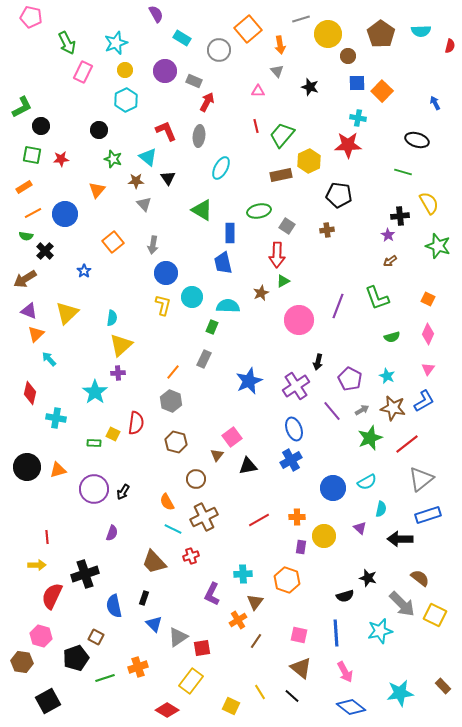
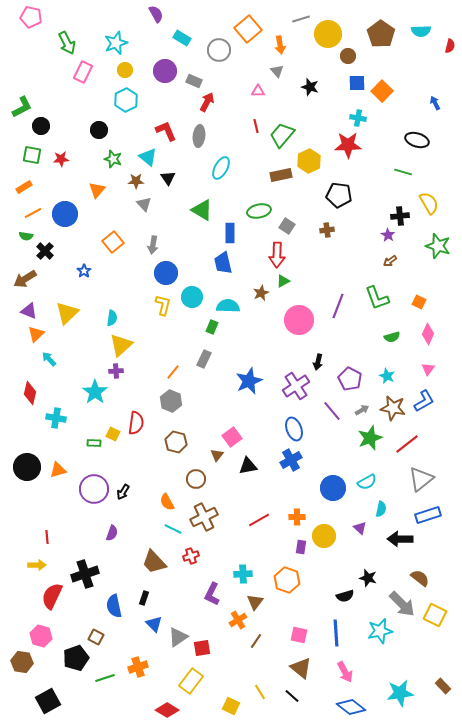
orange square at (428, 299): moved 9 px left, 3 px down
purple cross at (118, 373): moved 2 px left, 2 px up
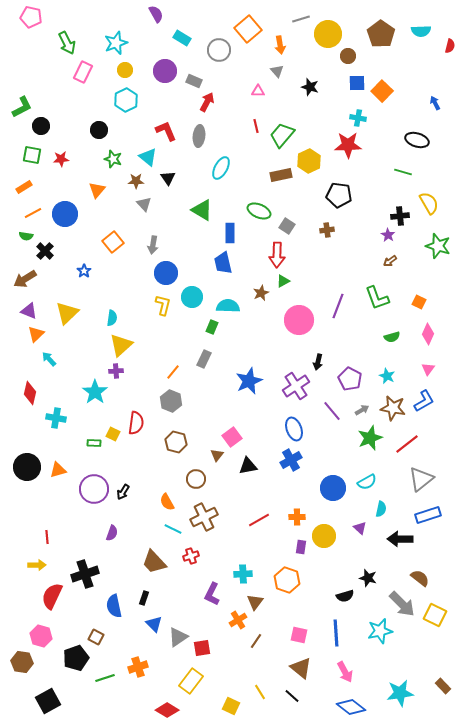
green ellipse at (259, 211): rotated 35 degrees clockwise
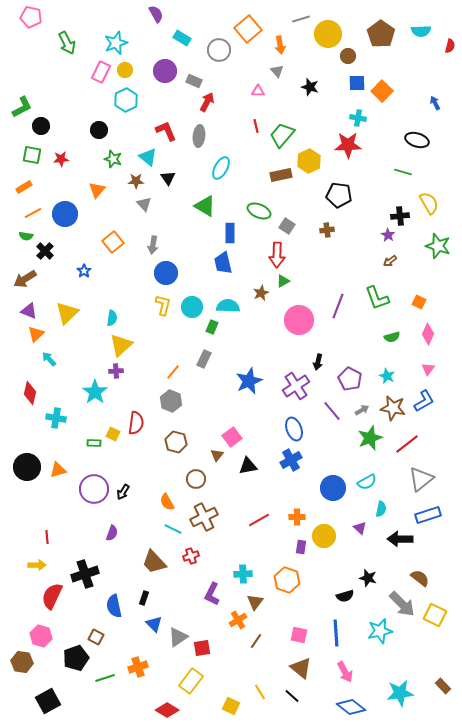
pink rectangle at (83, 72): moved 18 px right
green triangle at (202, 210): moved 3 px right, 4 px up
cyan circle at (192, 297): moved 10 px down
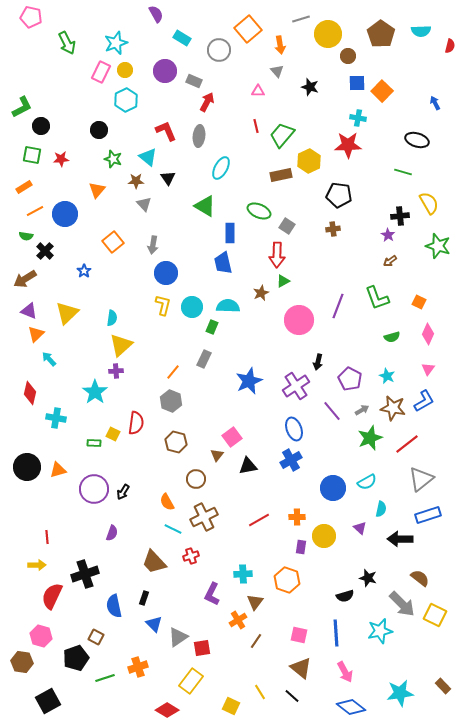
orange line at (33, 213): moved 2 px right, 2 px up
brown cross at (327, 230): moved 6 px right, 1 px up
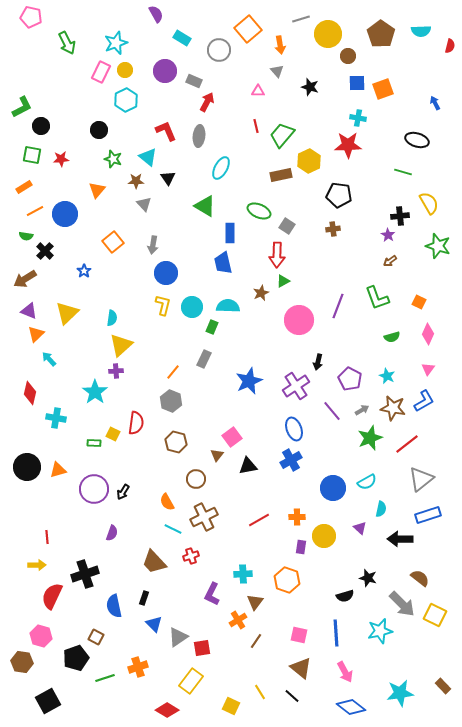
orange square at (382, 91): moved 1 px right, 2 px up; rotated 25 degrees clockwise
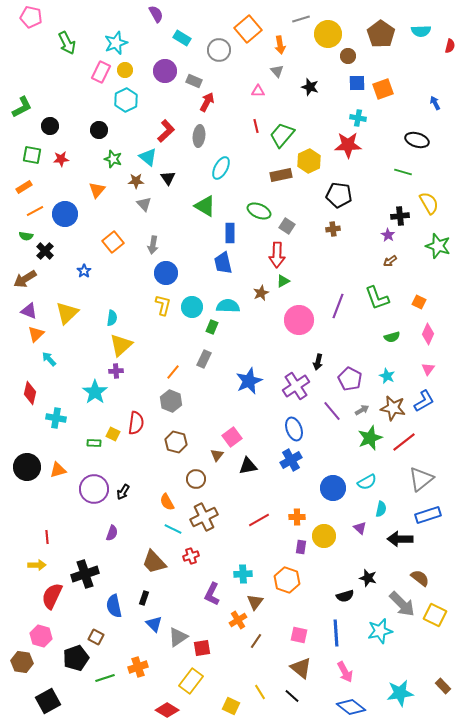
black circle at (41, 126): moved 9 px right
red L-shape at (166, 131): rotated 70 degrees clockwise
red line at (407, 444): moved 3 px left, 2 px up
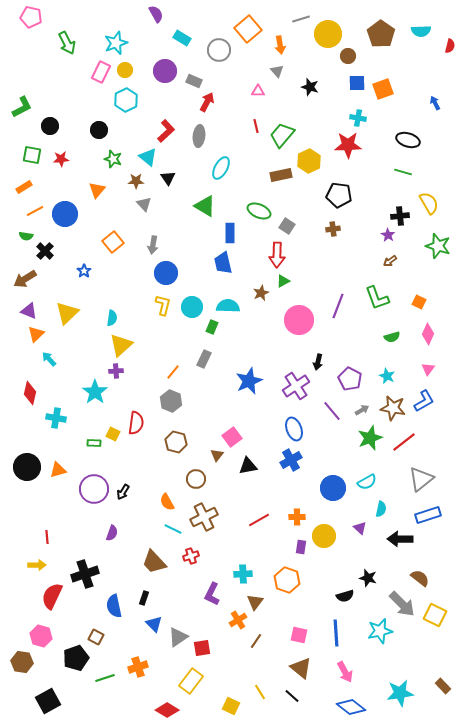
black ellipse at (417, 140): moved 9 px left
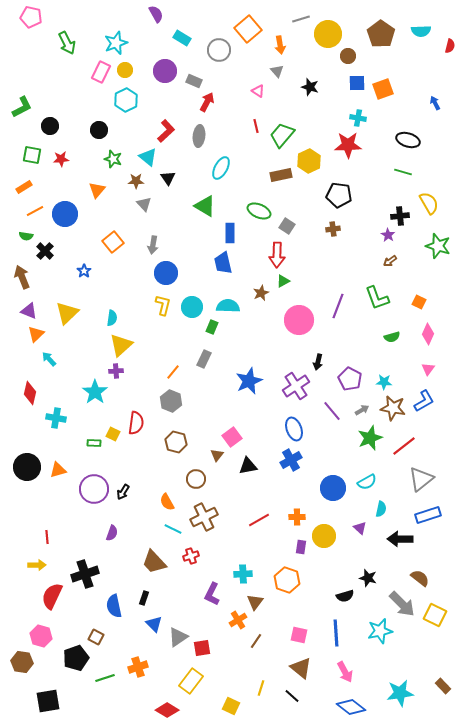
pink triangle at (258, 91): rotated 32 degrees clockwise
brown arrow at (25, 279): moved 3 px left, 2 px up; rotated 100 degrees clockwise
cyan star at (387, 376): moved 3 px left, 6 px down; rotated 21 degrees counterclockwise
red line at (404, 442): moved 4 px down
yellow line at (260, 692): moved 1 px right, 4 px up; rotated 49 degrees clockwise
black square at (48, 701): rotated 20 degrees clockwise
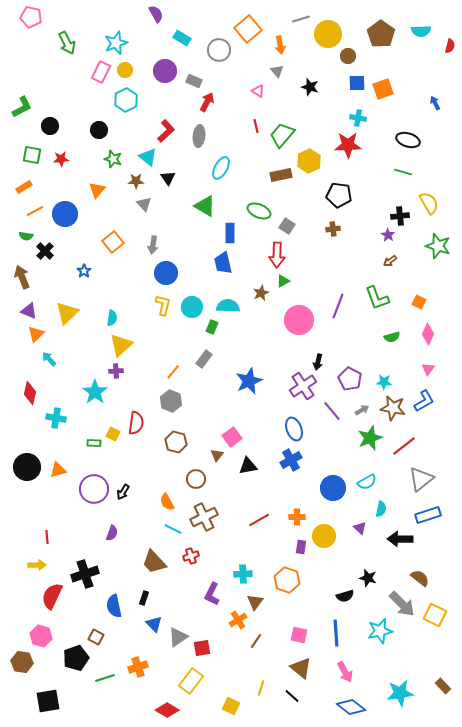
gray rectangle at (204, 359): rotated 12 degrees clockwise
purple cross at (296, 386): moved 7 px right
